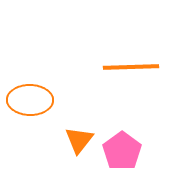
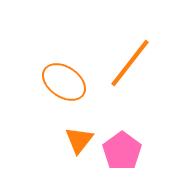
orange line: moved 1 px left, 4 px up; rotated 50 degrees counterclockwise
orange ellipse: moved 34 px right, 18 px up; rotated 33 degrees clockwise
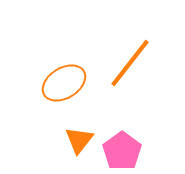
orange ellipse: moved 1 px down; rotated 66 degrees counterclockwise
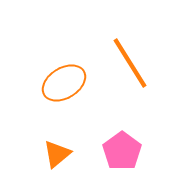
orange line: rotated 70 degrees counterclockwise
orange triangle: moved 22 px left, 14 px down; rotated 12 degrees clockwise
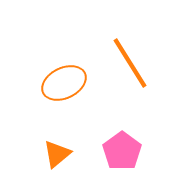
orange ellipse: rotated 6 degrees clockwise
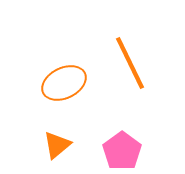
orange line: rotated 6 degrees clockwise
orange triangle: moved 9 px up
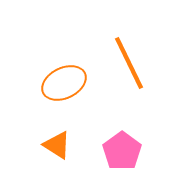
orange line: moved 1 px left
orange triangle: rotated 48 degrees counterclockwise
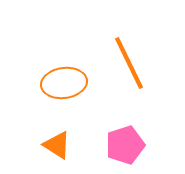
orange ellipse: rotated 18 degrees clockwise
pink pentagon: moved 3 px right, 6 px up; rotated 18 degrees clockwise
